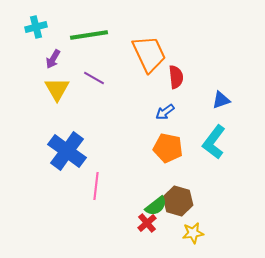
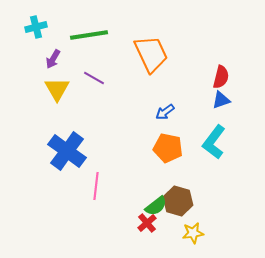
orange trapezoid: moved 2 px right
red semicircle: moved 45 px right; rotated 20 degrees clockwise
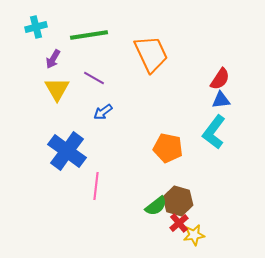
red semicircle: moved 1 px left, 2 px down; rotated 20 degrees clockwise
blue triangle: rotated 12 degrees clockwise
blue arrow: moved 62 px left
cyan L-shape: moved 10 px up
red cross: moved 32 px right
yellow star: moved 1 px right, 2 px down
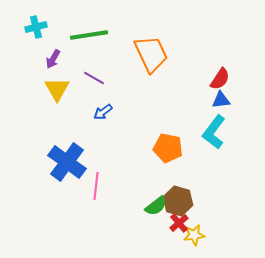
blue cross: moved 11 px down
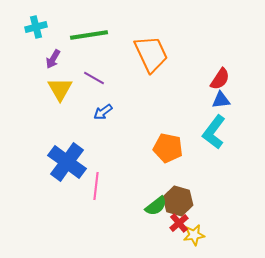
yellow triangle: moved 3 px right
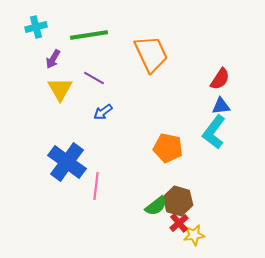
blue triangle: moved 6 px down
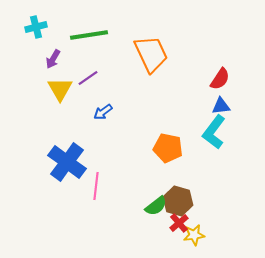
purple line: moved 6 px left; rotated 65 degrees counterclockwise
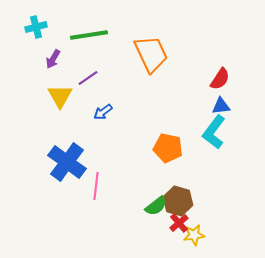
yellow triangle: moved 7 px down
